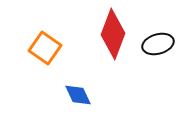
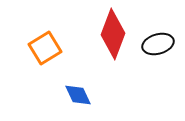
orange square: rotated 24 degrees clockwise
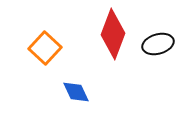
orange square: rotated 16 degrees counterclockwise
blue diamond: moved 2 px left, 3 px up
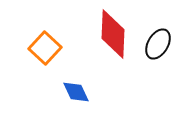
red diamond: rotated 18 degrees counterclockwise
black ellipse: rotated 44 degrees counterclockwise
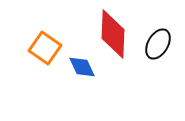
orange square: rotated 8 degrees counterclockwise
blue diamond: moved 6 px right, 25 px up
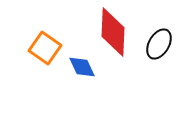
red diamond: moved 2 px up
black ellipse: moved 1 px right
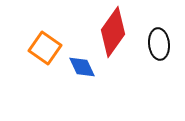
red diamond: rotated 33 degrees clockwise
black ellipse: rotated 36 degrees counterclockwise
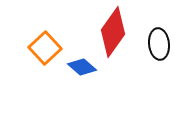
orange square: rotated 12 degrees clockwise
blue diamond: rotated 24 degrees counterclockwise
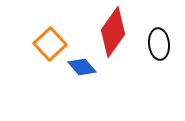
orange square: moved 5 px right, 4 px up
blue diamond: rotated 8 degrees clockwise
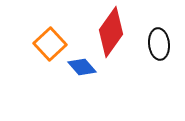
red diamond: moved 2 px left
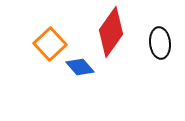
black ellipse: moved 1 px right, 1 px up
blue diamond: moved 2 px left
